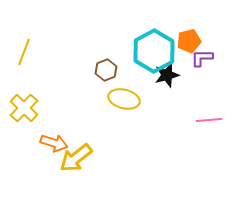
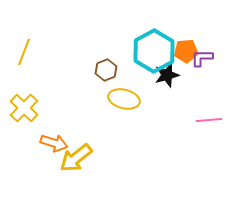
orange pentagon: moved 3 px left, 10 px down; rotated 10 degrees clockwise
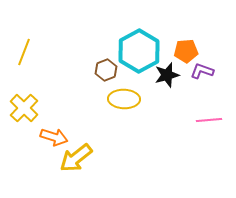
cyan hexagon: moved 15 px left
purple L-shape: moved 13 px down; rotated 20 degrees clockwise
yellow ellipse: rotated 12 degrees counterclockwise
orange arrow: moved 6 px up
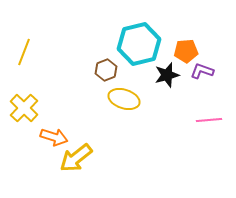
cyan hexagon: moved 7 px up; rotated 15 degrees clockwise
yellow ellipse: rotated 16 degrees clockwise
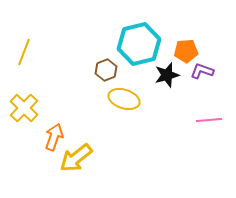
orange arrow: rotated 88 degrees counterclockwise
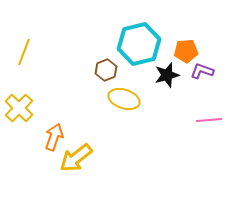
yellow cross: moved 5 px left
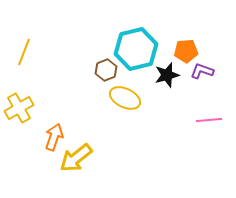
cyan hexagon: moved 3 px left, 5 px down
yellow ellipse: moved 1 px right, 1 px up; rotated 8 degrees clockwise
yellow cross: rotated 16 degrees clockwise
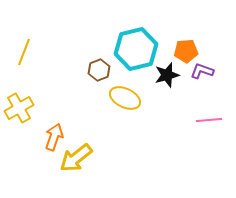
brown hexagon: moved 7 px left
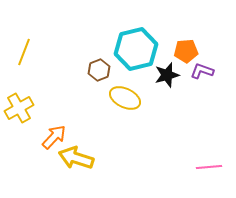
pink line: moved 47 px down
orange arrow: rotated 24 degrees clockwise
yellow arrow: rotated 56 degrees clockwise
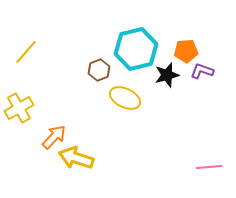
yellow line: moved 2 px right; rotated 20 degrees clockwise
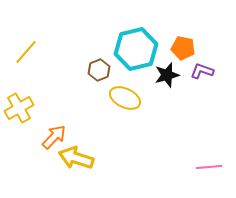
orange pentagon: moved 3 px left, 3 px up; rotated 15 degrees clockwise
